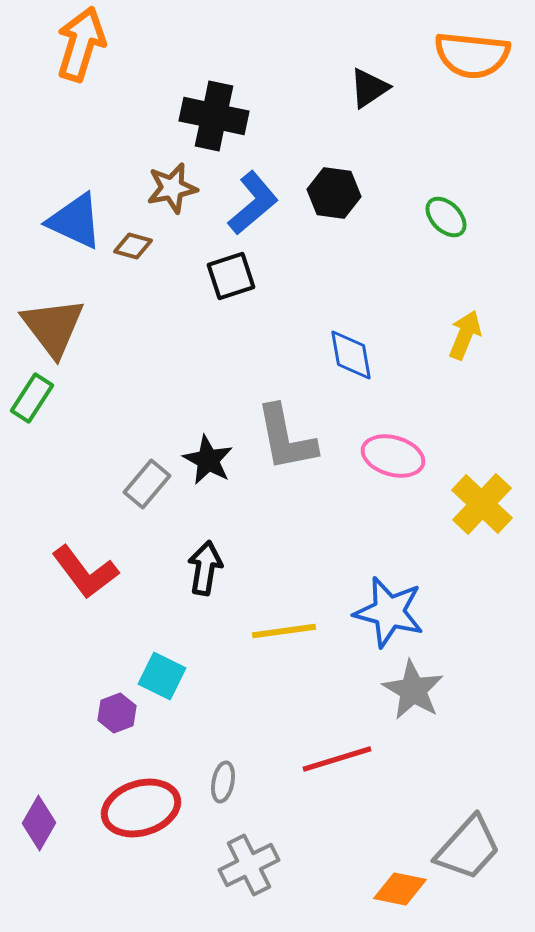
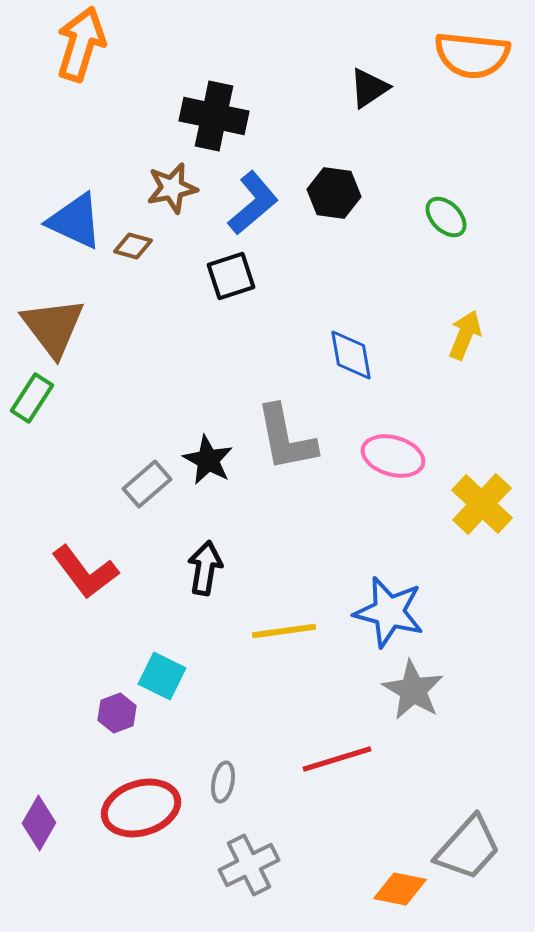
gray rectangle: rotated 9 degrees clockwise
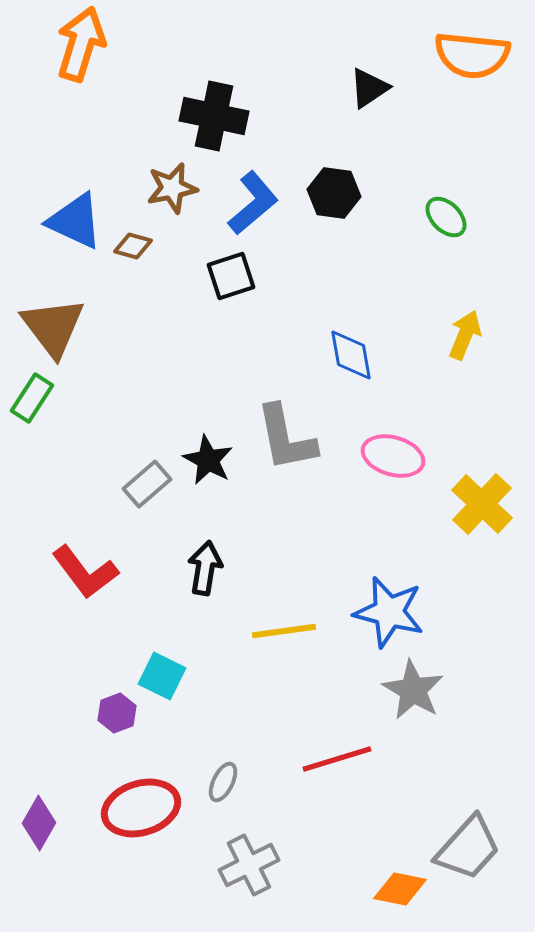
gray ellipse: rotated 15 degrees clockwise
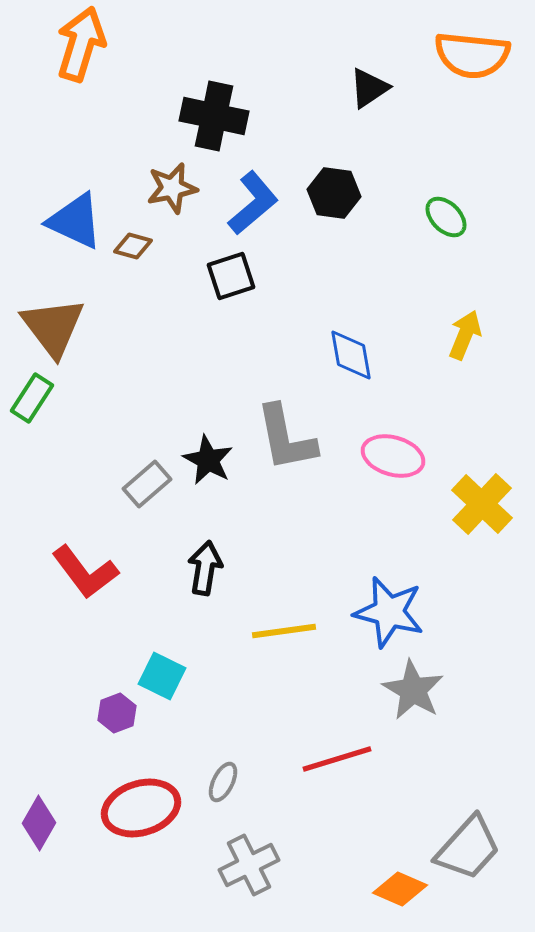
orange diamond: rotated 12 degrees clockwise
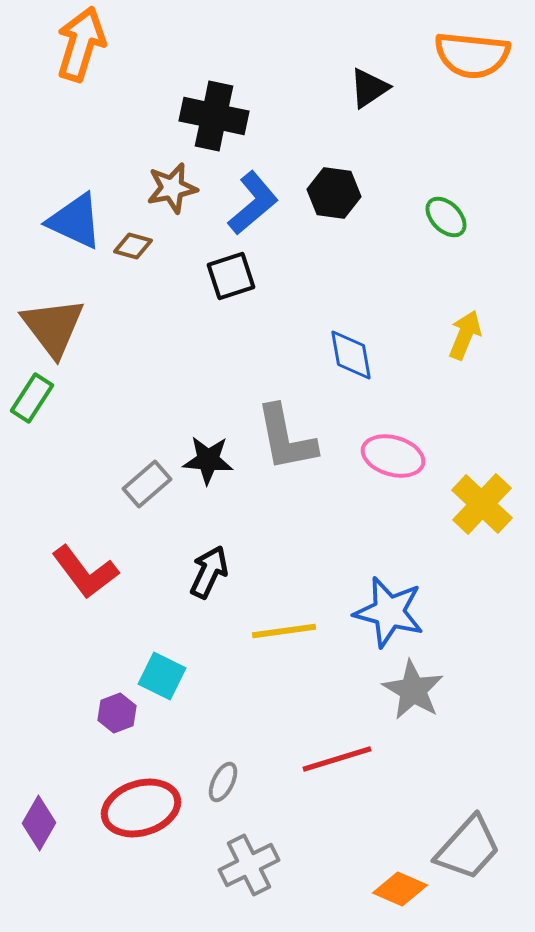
black star: rotated 24 degrees counterclockwise
black arrow: moved 4 px right, 4 px down; rotated 16 degrees clockwise
